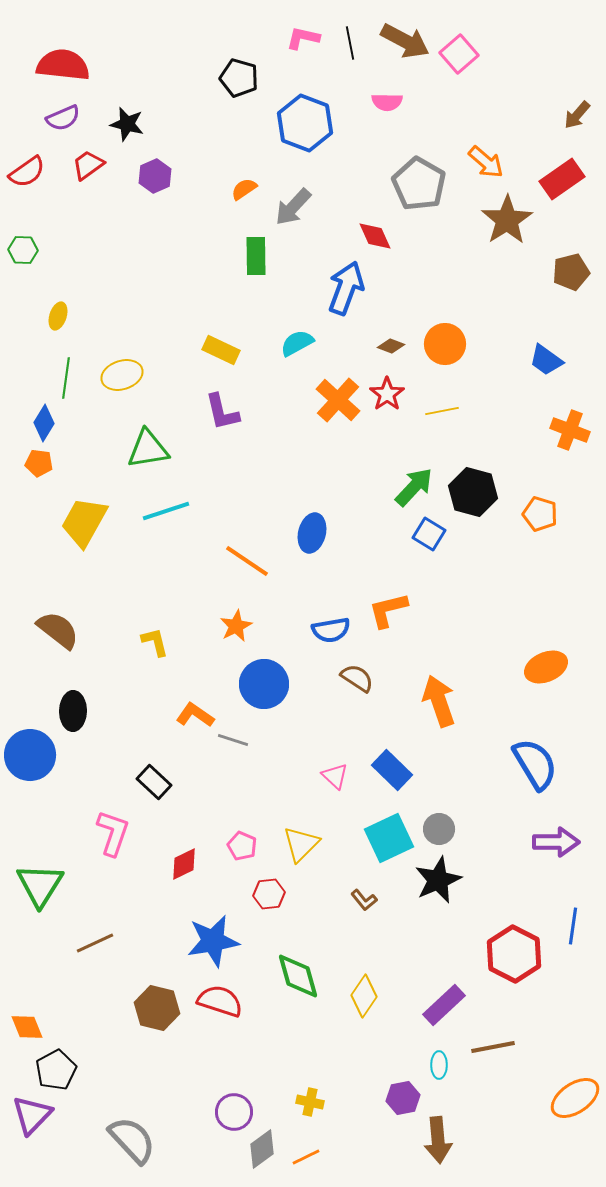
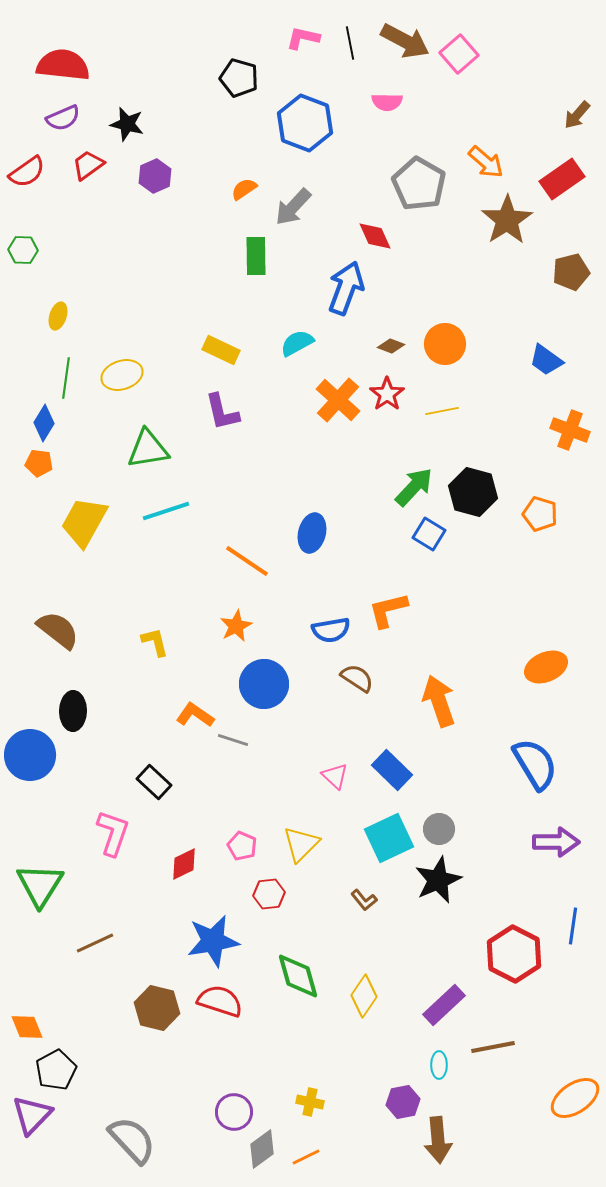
purple hexagon at (403, 1098): moved 4 px down
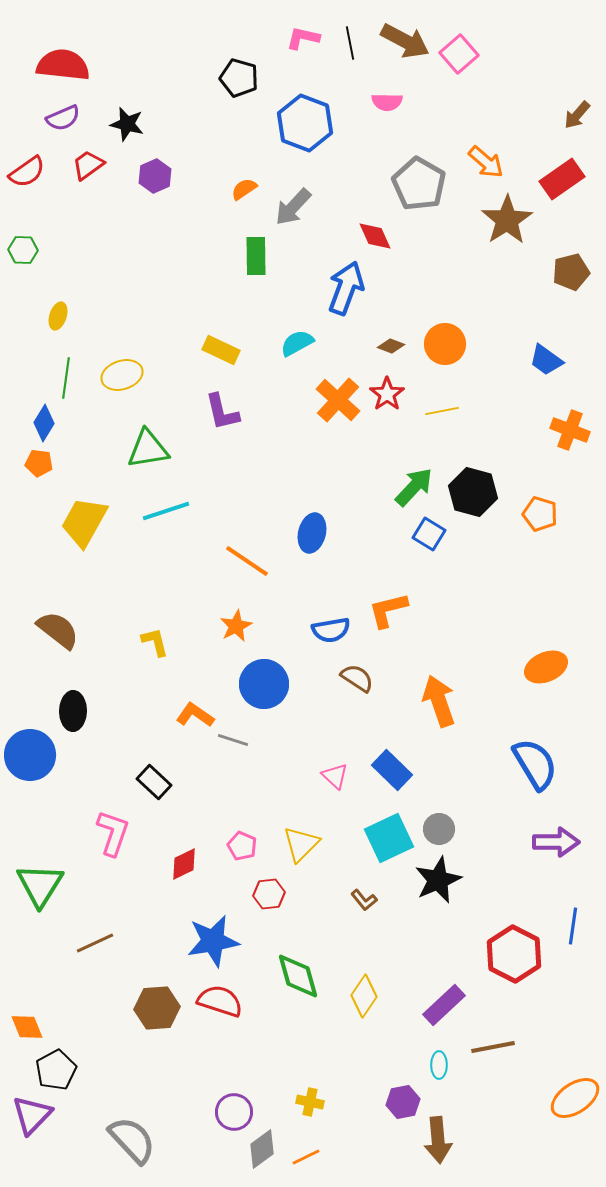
brown hexagon at (157, 1008): rotated 18 degrees counterclockwise
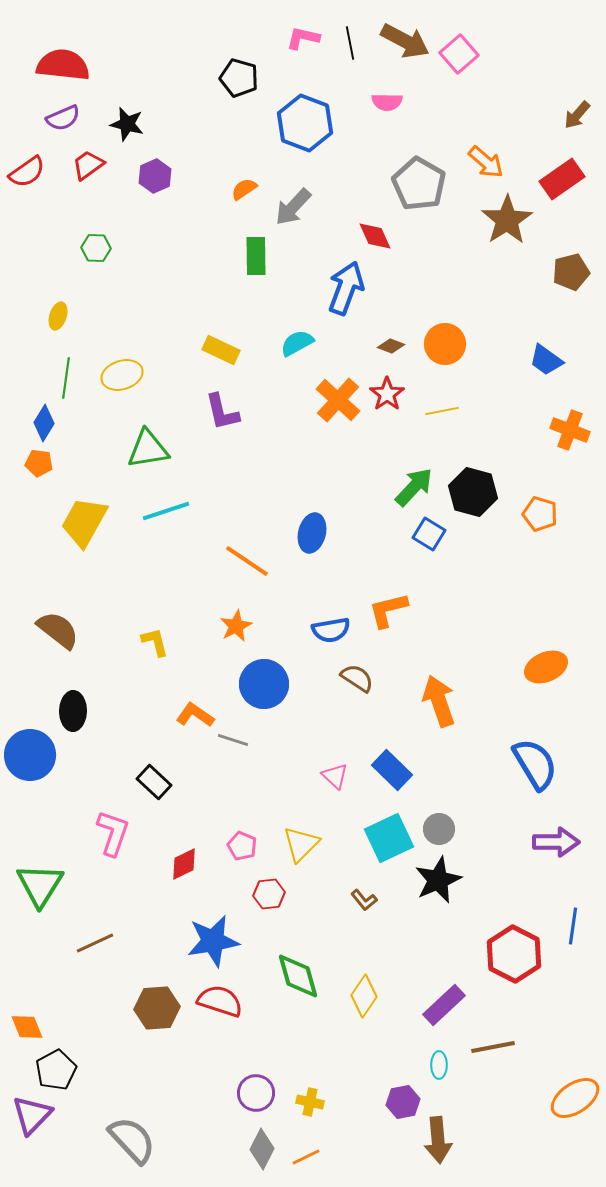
green hexagon at (23, 250): moved 73 px right, 2 px up
purple circle at (234, 1112): moved 22 px right, 19 px up
gray diamond at (262, 1149): rotated 27 degrees counterclockwise
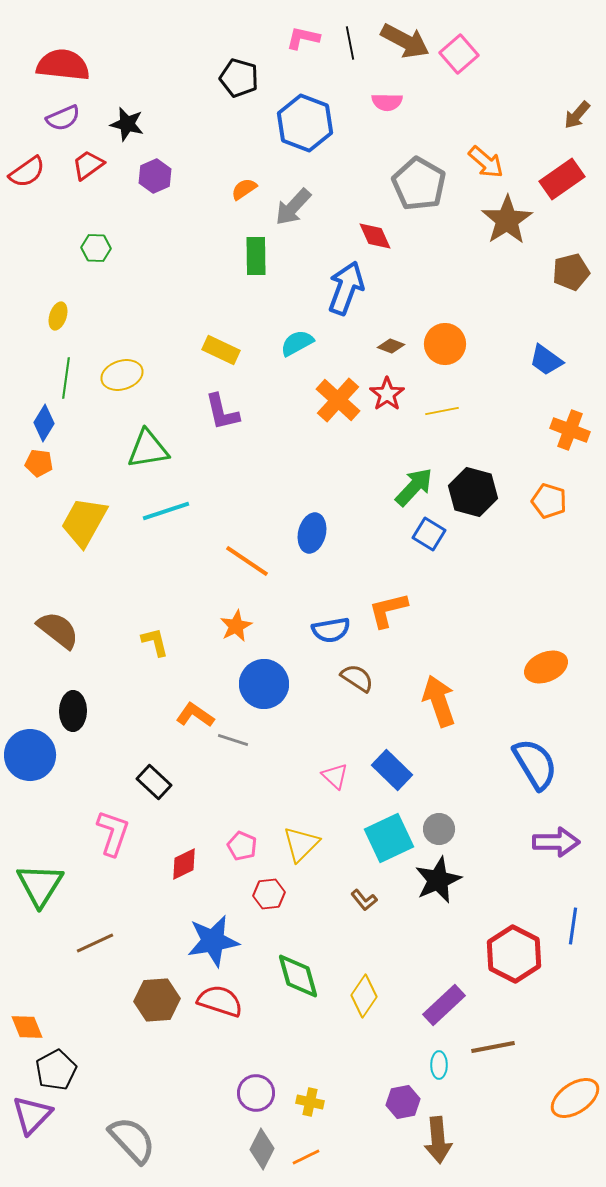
orange pentagon at (540, 514): moved 9 px right, 13 px up
brown hexagon at (157, 1008): moved 8 px up
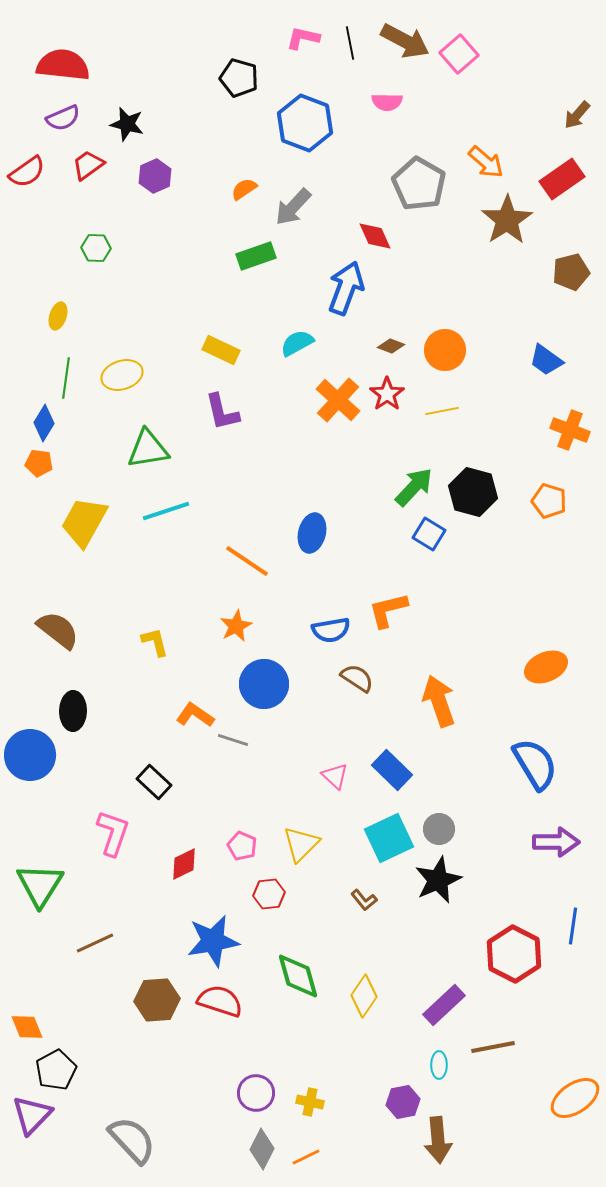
green rectangle at (256, 256): rotated 72 degrees clockwise
orange circle at (445, 344): moved 6 px down
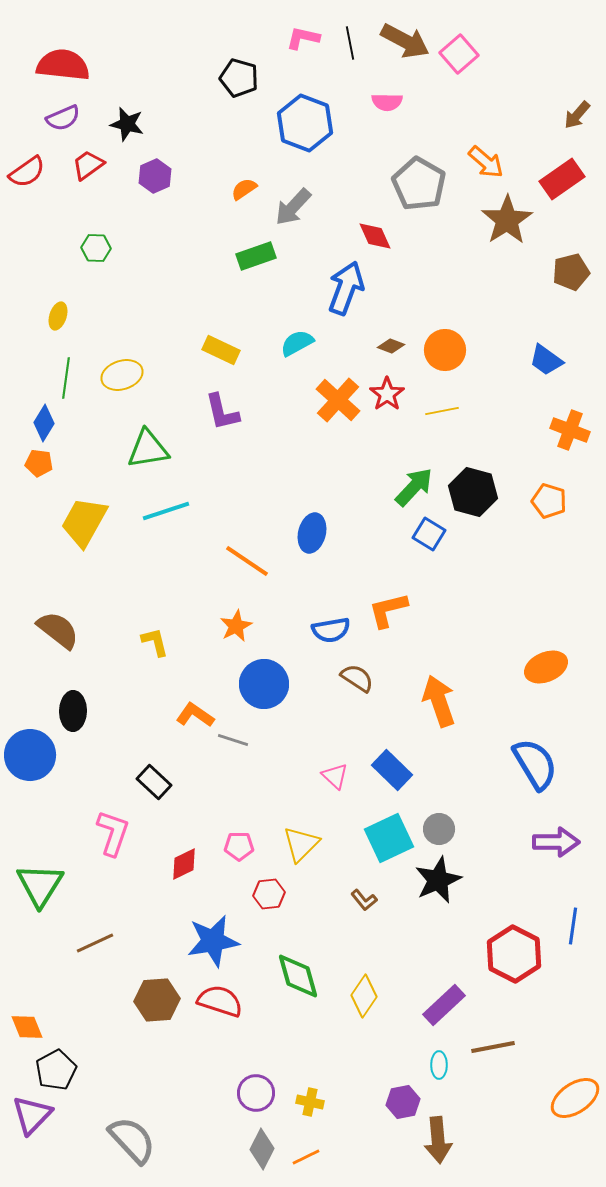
pink pentagon at (242, 846): moved 3 px left; rotated 24 degrees counterclockwise
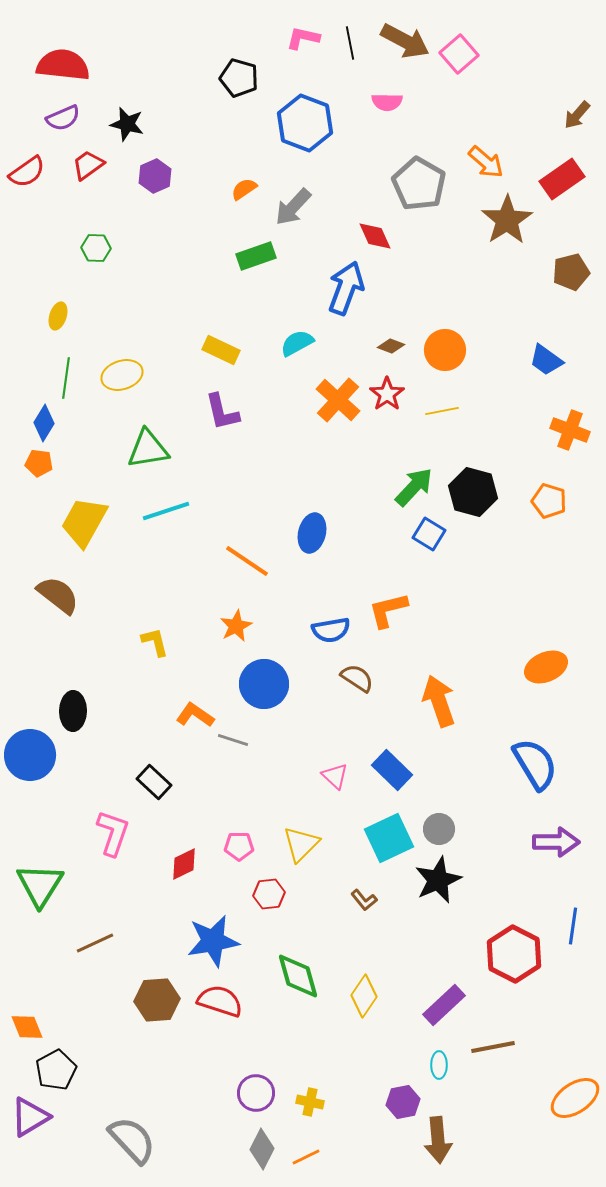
brown semicircle at (58, 630): moved 35 px up
purple triangle at (32, 1115): moved 2 px left, 2 px down; rotated 15 degrees clockwise
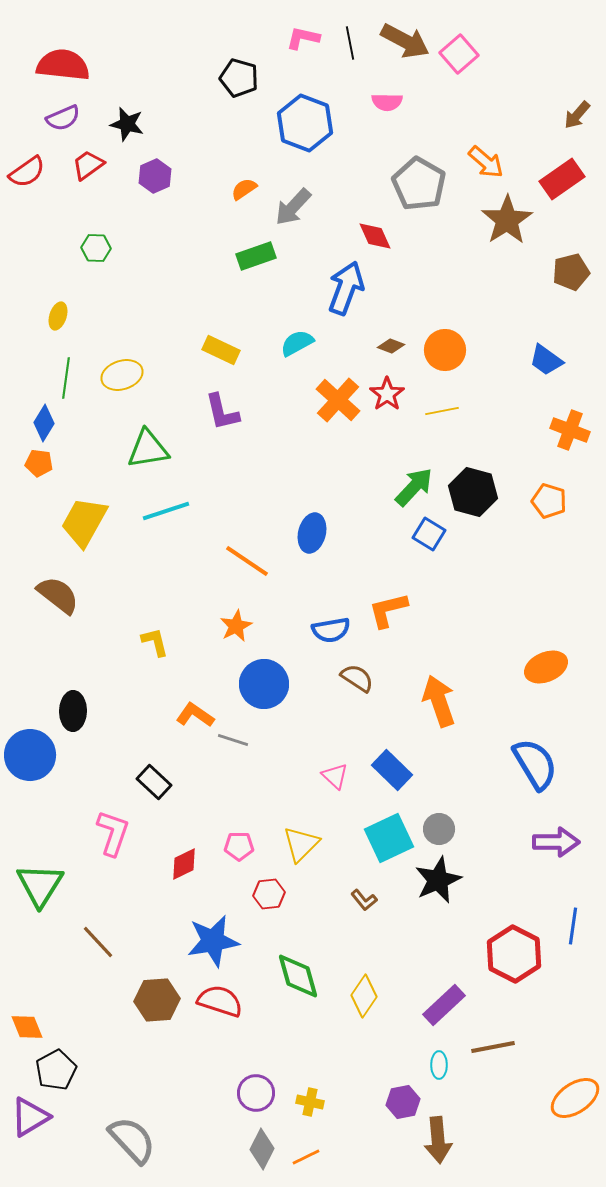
brown line at (95, 943): moved 3 px right, 1 px up; rotated 72 degrees clockwise
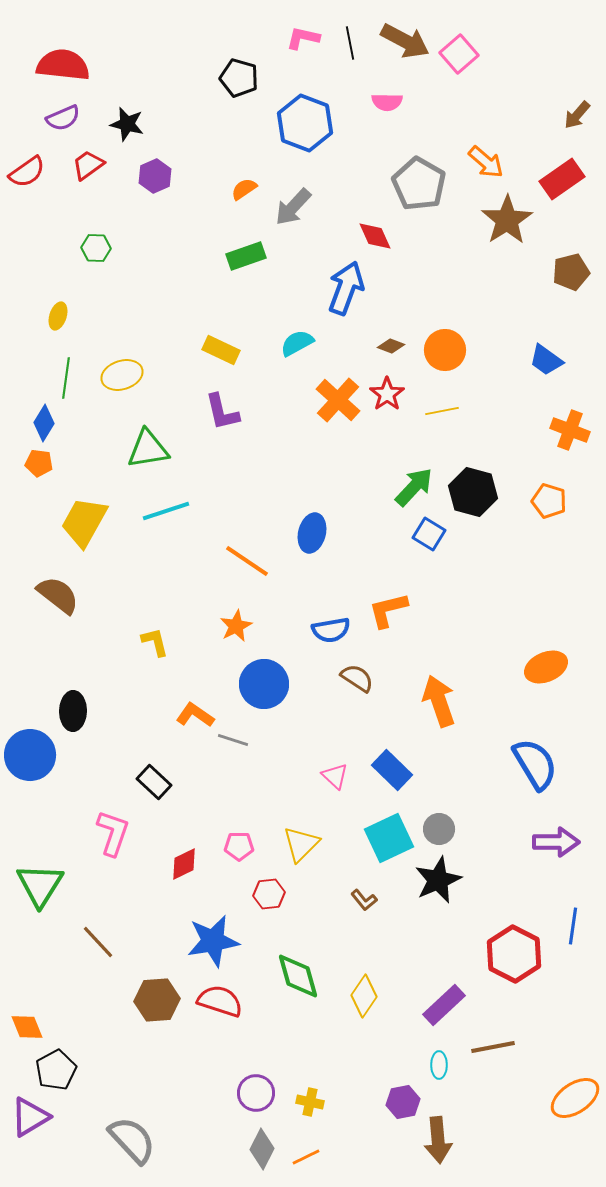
green rectangle at (256, 256): moved 10 px left
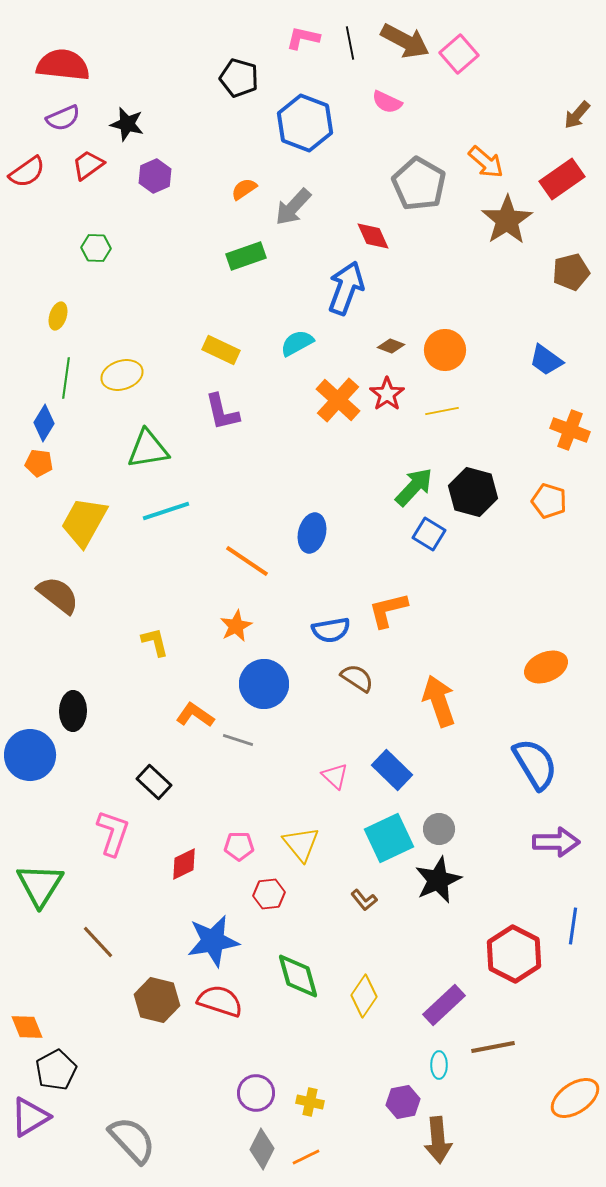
pink semicircle at (387, 102): rotated 24 degrees clockwise
red diamond at (375, 236): moved 2 px left
gray line at (233, 740): moved 5 px right
yellow triangle at (301, 844): rotated 24 degrees counterclockwise
brown hexagon at (157, 1000): rotated 18 degrees clockwise
